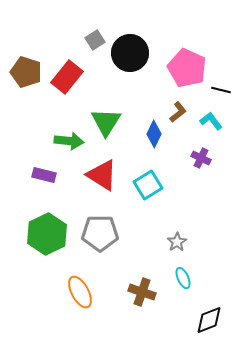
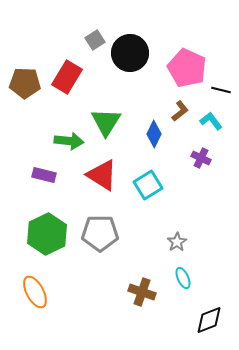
brown pentagon: moved 1 px left, 11 px down; rotated 16 degrees counterclockwise
red rectangle: rotated 8 degrees counterclockwise
brown L-shape: moved 2 px right, 1 px up
orange ellipse: moved 45 px left
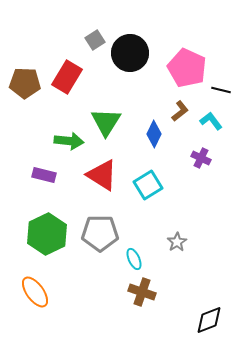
cyan ellipse: moved 49 px left, 19 px up
orange ellipse: rotated 8 degrees counterclockwise
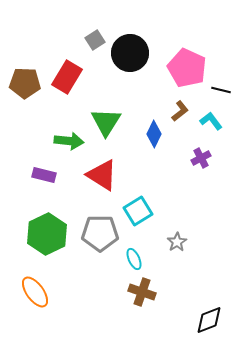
purple cross: rotated 36 degrees clockwise
cyan square: moved 10 px left, 26 px down
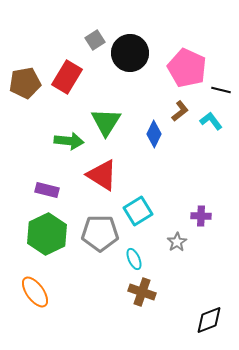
brown pentagon: rotated 12 degrees counterclockwise
purple cross: moved 58 px down; rotated 30 degrees clockwise
purple rectangle: moved 3 px right, 15 px down
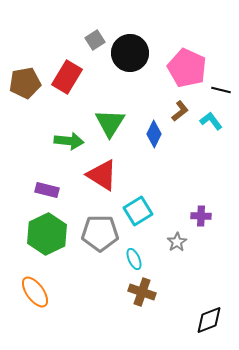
green triangle: moved 4 px right, 1 px down
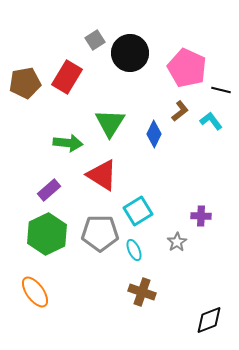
green arrow: moved 1 px left, 2 px down
purple rectangle: moved 2 px right; rotated 55 degrees counterclockwise
cyan ellipse: moved 9 px up
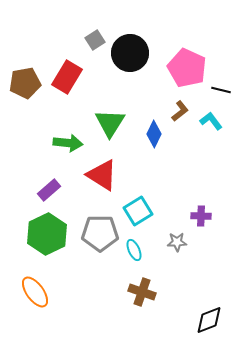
gray star: rotated 30 degrees clockwise
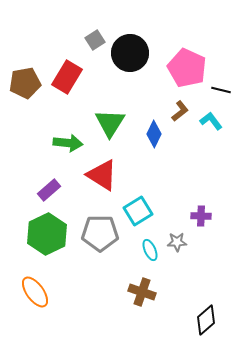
cyan ellipse: moved 16 px right
black diamond: moved 3 px left; rotated 20 degrees counterclockwise
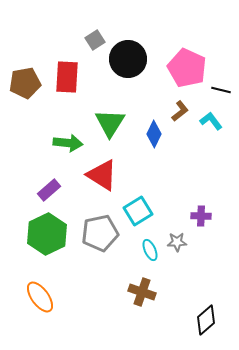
black circle: moved 2 px left, 6 px down
red rectangle: rotated 28 degrees counterclockwise
gray pentagon: rotated 12 degrees counterclockwise
orange ellipse: moved 5 px right, 5 px down
